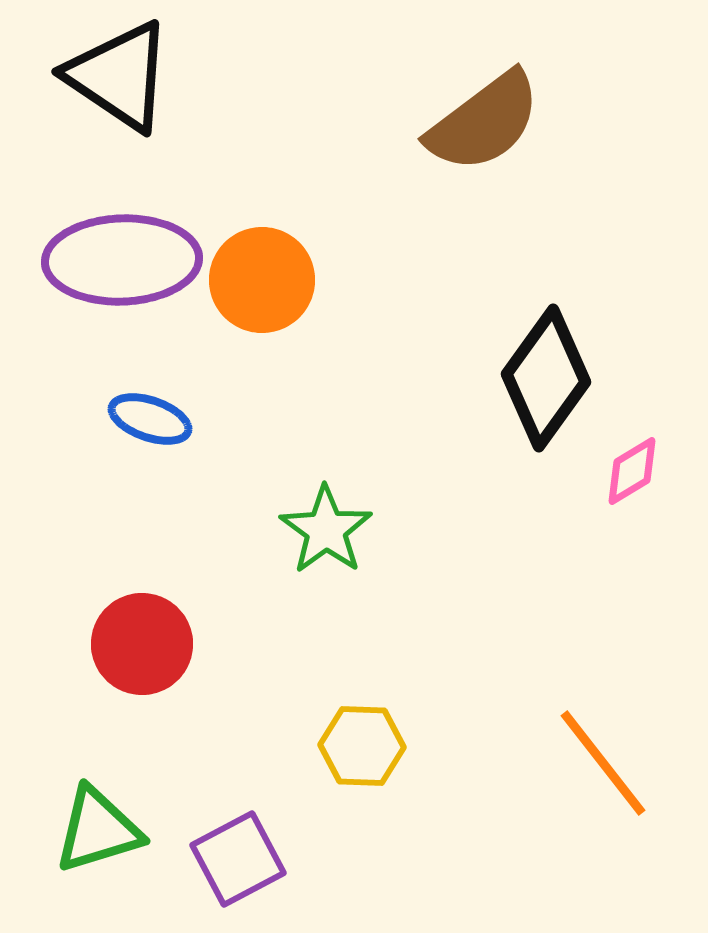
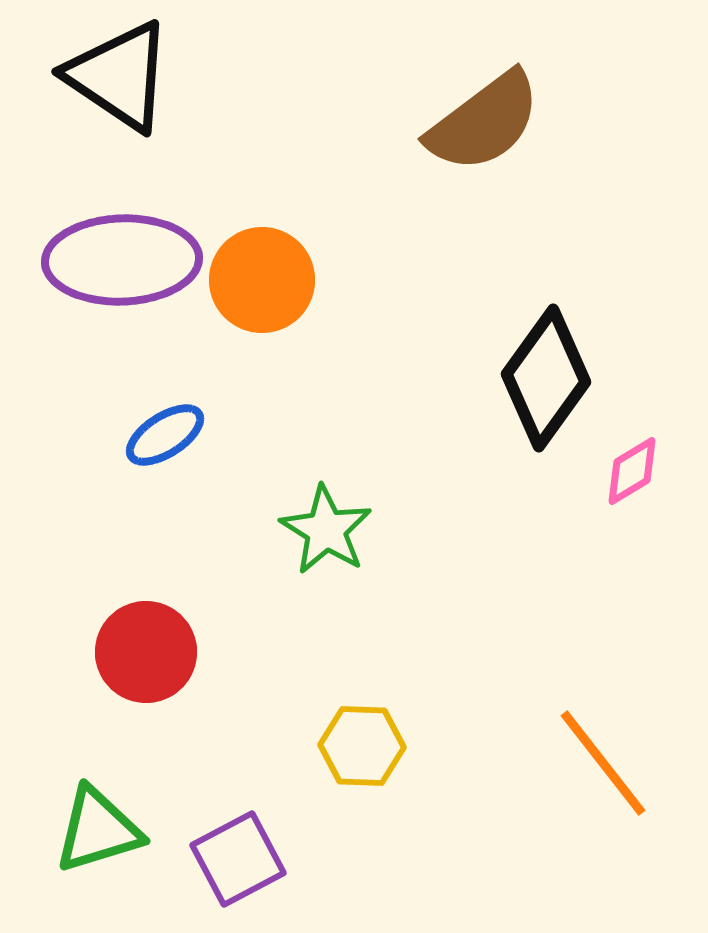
blue ellipse: moved 15 px right, 16 px down; rotated 52 degrees counterclockwise
green star: rotated 4 degrees counterclockwise
red circle: moved 4 px right, 8 px down
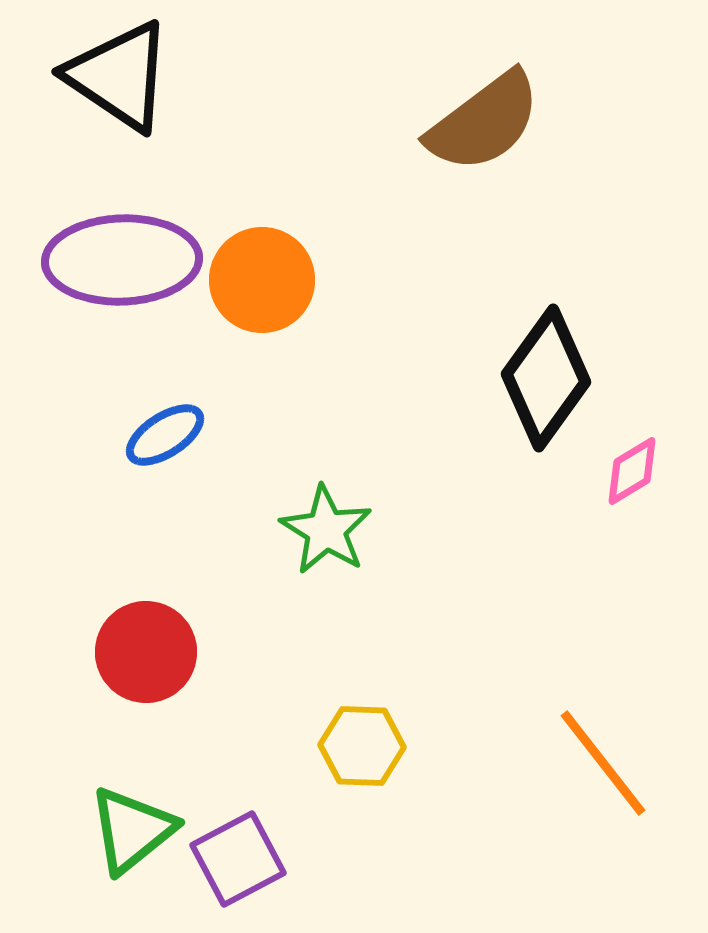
green triangle: moved 34 px right; rotated 22 degrees counterclockwise
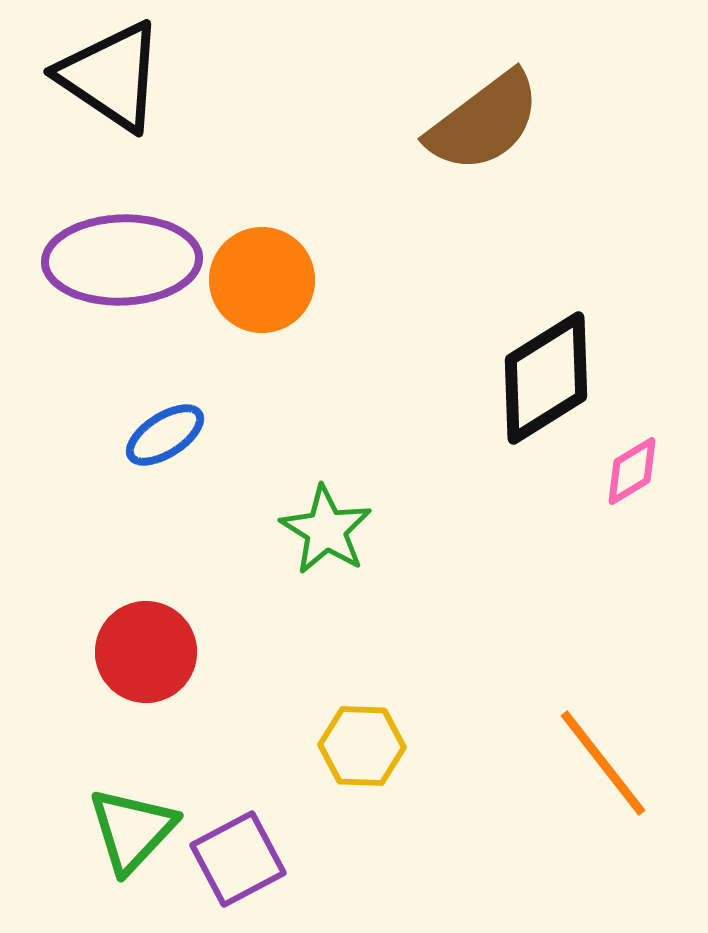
black triangle: moved 8 px left
black diamond: rotated 22 degrees clockwise
green triangle: rotated 8 degrees counterclockwise
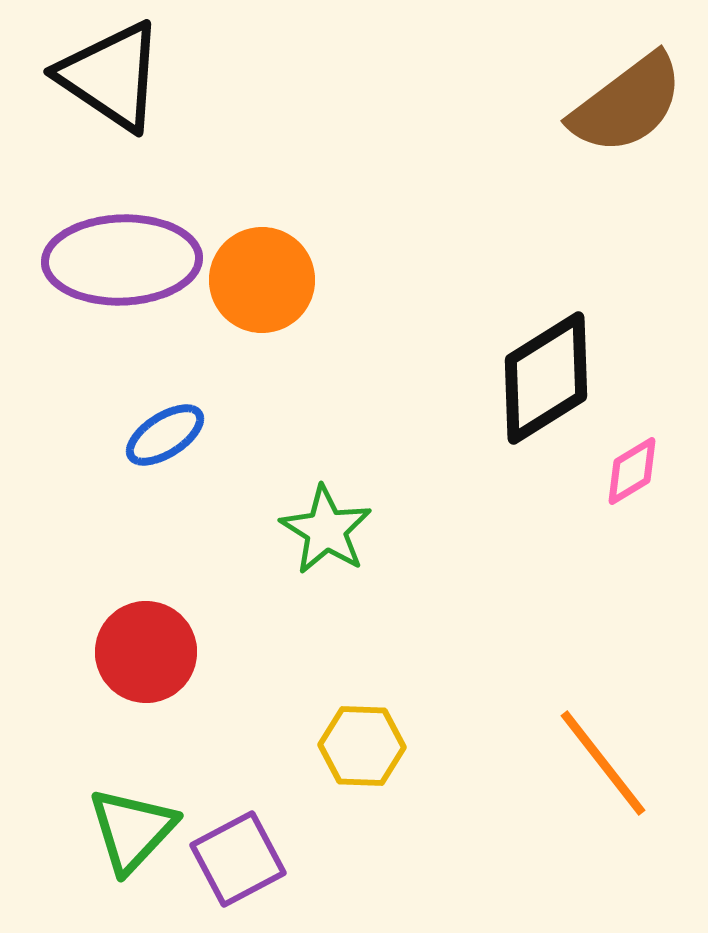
brown semicircle: moved 143 px right, 18 px up
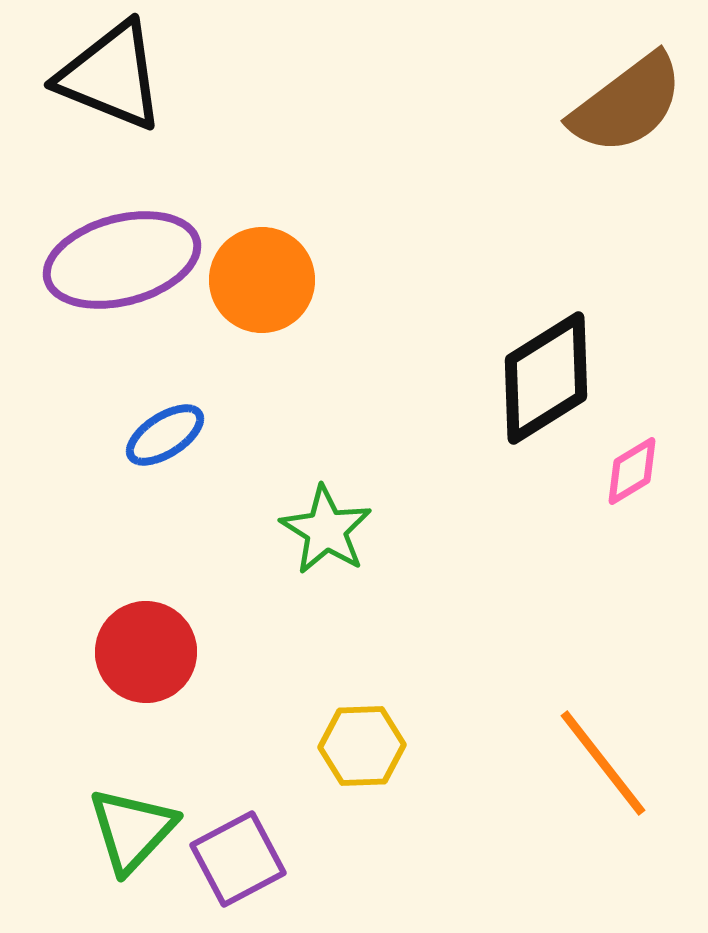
black triangle: rotated 12 degrees counterclockwise
purple ellipse: rotated 13 degrees counterclockwise
yellow hexagon: rotated 4 degrees counterclockwise
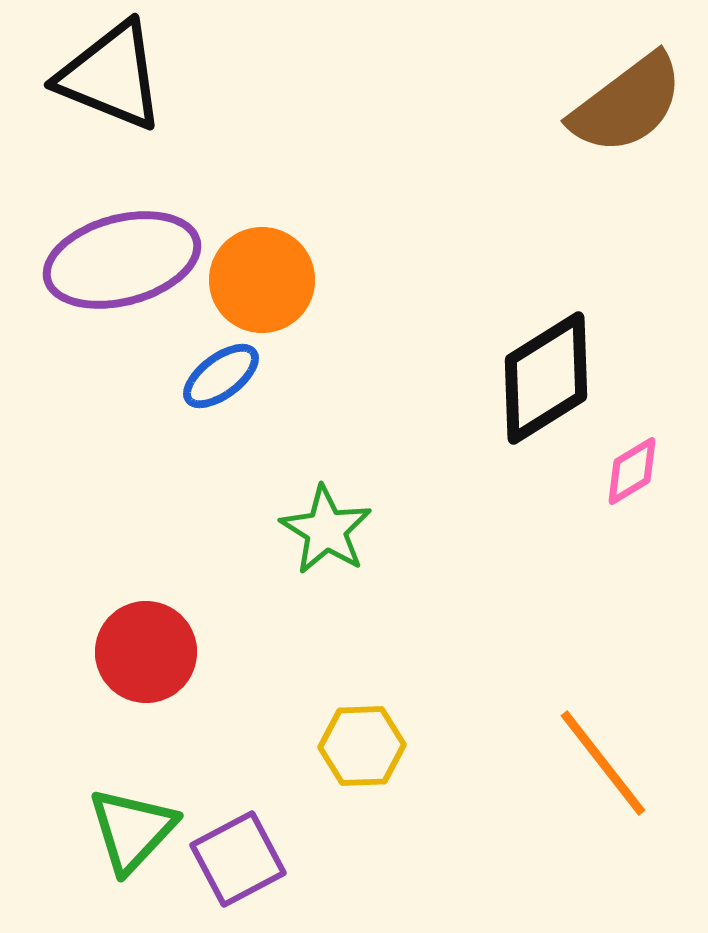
blue ellipse: moved 56 px right, 59 px up; rotated 4 degrees counterclockwise
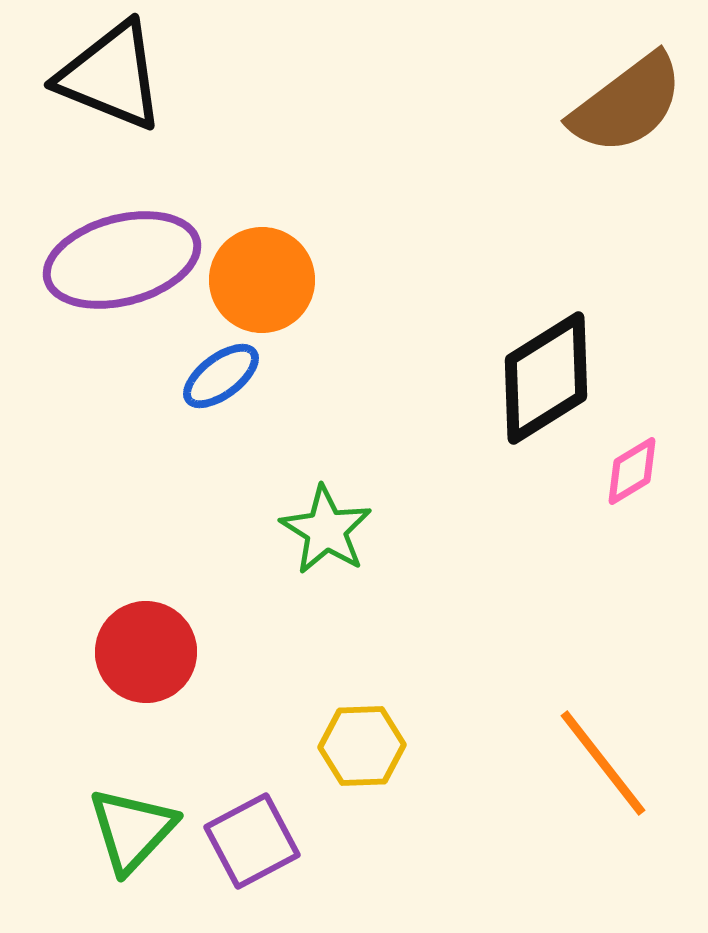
purple square: moved 14 px right, 18 px up
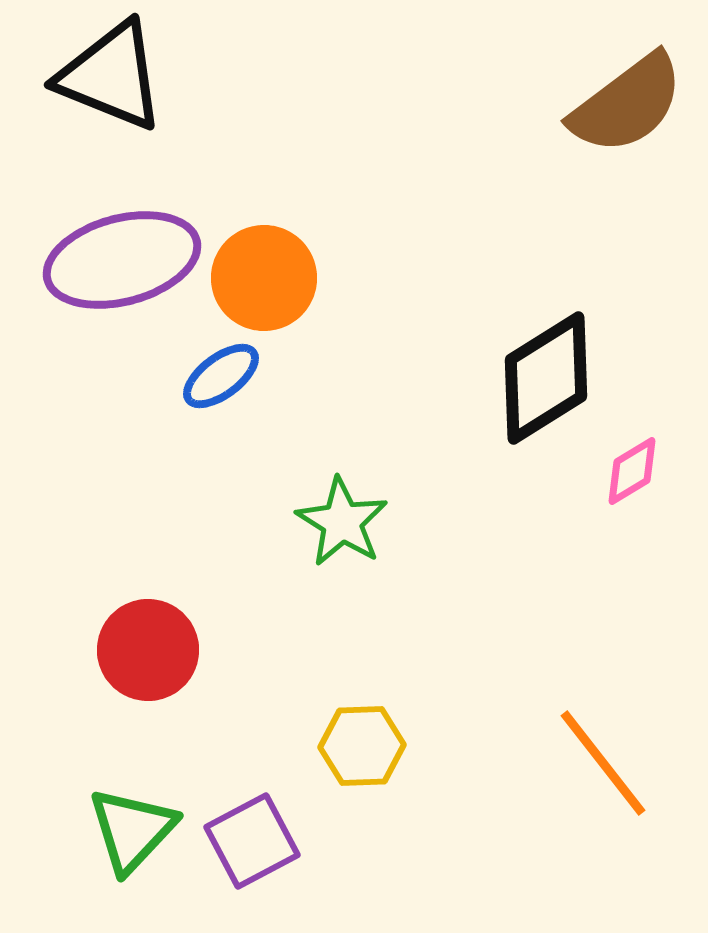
orange circle: moved 2 px right, 2 px up
green star: moved 16 px right, 8 px up
red circle: moved 2 px right, 2 px up
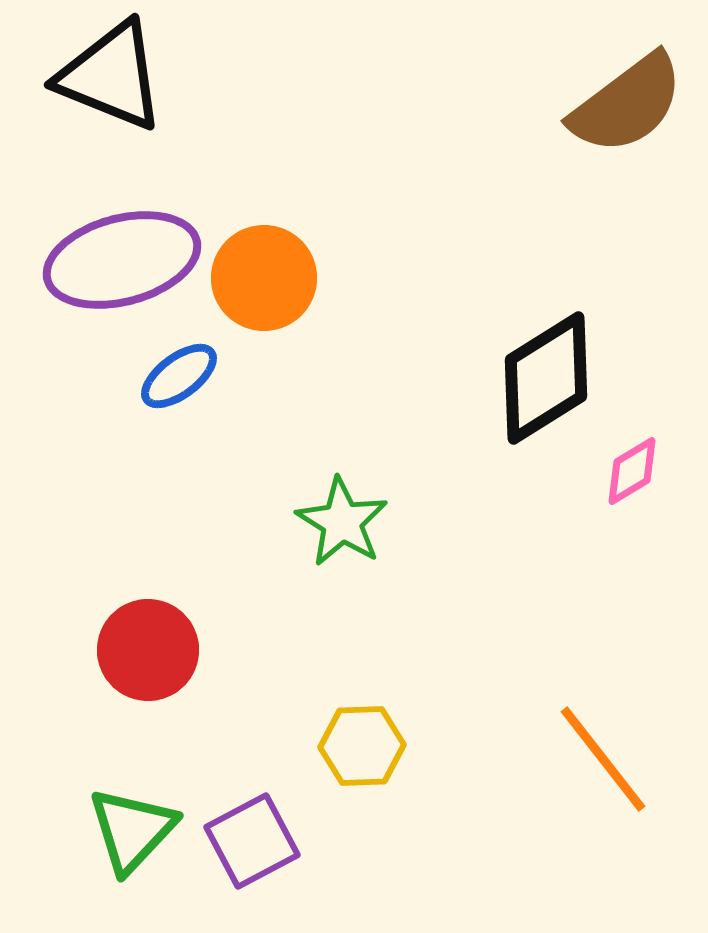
blue ellipse: moved 42 px left
orange line: moved 4 px up
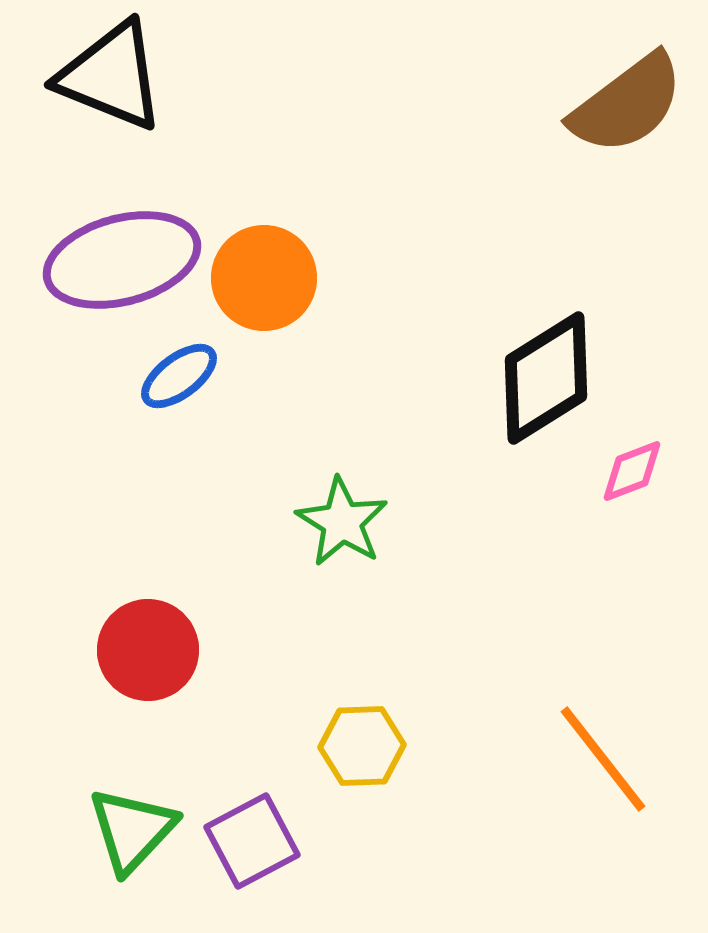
pink diamond: rotated 10 degrees clockwise
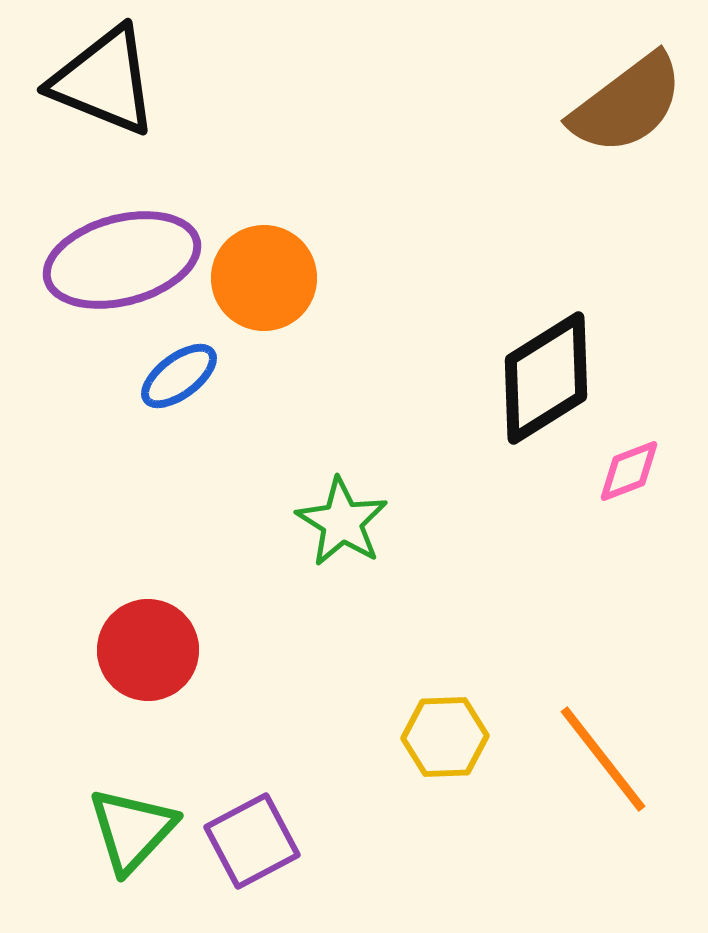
black triangle: moved 7 px left, 5 px down
pink diamond: moved 3 px left
yellow hexagon: moved 83 px right, 9 px up
